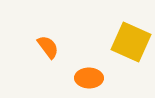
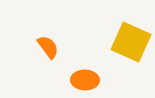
orange ellipse: moved 4 px left, 2 px down
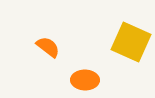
orange semicircle: rotated 15 degrees counterclockwise
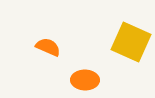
orange semicircle: rotated 15 degrees counterclockwise
